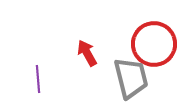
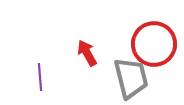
purple line: moved 2 px right, 2 px up
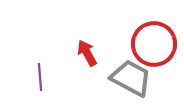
gray trapezoid: rotated 48 degrees counterclockwise
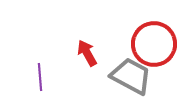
gray trapezoid: moved 2 px up
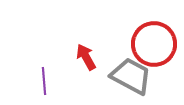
red arrow: moved 1 px left, 4 px down
purple line: moved 4 px right, 4 px down
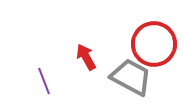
gray trapezoid: moved 1 px down
purple line: rotated 16 degrees counterclockwise
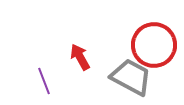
red circle: moved 1 px down
red arrow: moved 6 px left
